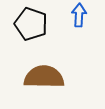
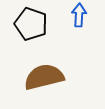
brown semicircle: rotated 15 degrees counterclockwise
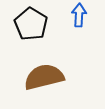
black pentagon: rotated 12 degrees clockwise
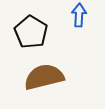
black pentagon: moved 8 px down
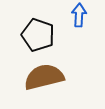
black pentagon: moved 7 px right, 3 px down; rotated 12 degrees counterclockwise
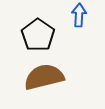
black pentagon: rotated 16 degrees clockwise
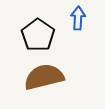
blue arrow: moved 1 px left, 3 px down
